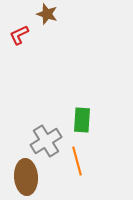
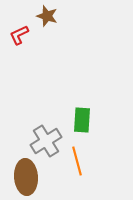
brown star: moved 2 px down
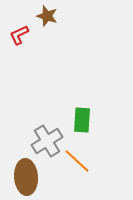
gray cross: moved 1 px right
orange line: rotated 32 degrees counterclockwise
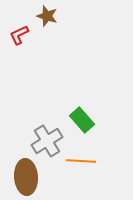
green rectangle: rotated 45 degrees counterclockwise
orange line: moved 4 px right; rotated 40 degrees counterclockwise
